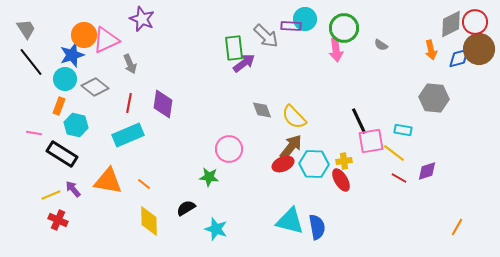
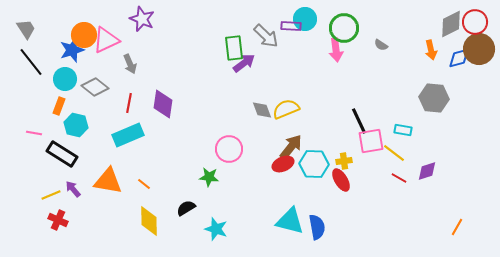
blue star at (72, 55): moved 5 px up
yellow semicircle at (294, 117): moved 8 px left, 8 px up; rotated 112 degrees clockwise
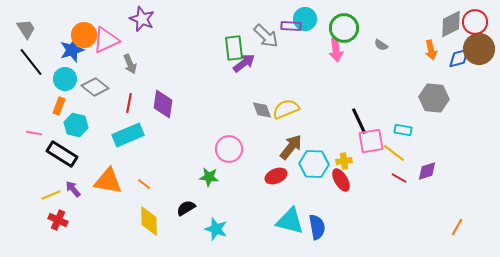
red ellipse at (283, 164): moved 7 px left, 12 px down
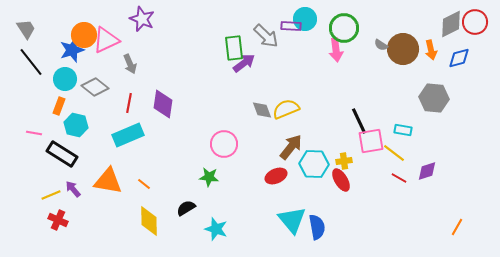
brown circle at (479, 49): moved 76 px left
pink circle at (229, 149): moved 5 px left, 5 px up
cyan triangle at (290, 221): moved 2 px right, 1 px up; rotated 36 degrees clockwise
